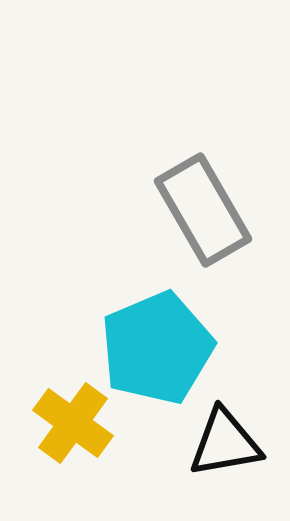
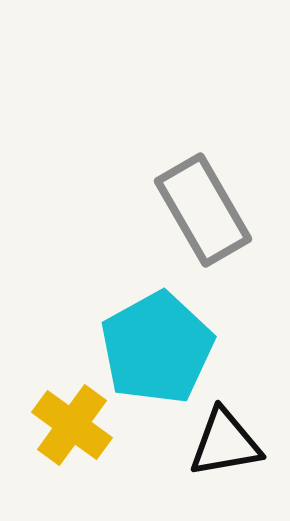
cyan pentagon: rotated 6 degrees counterclockwise
yellow cross: moved 1 px left, 2 px down
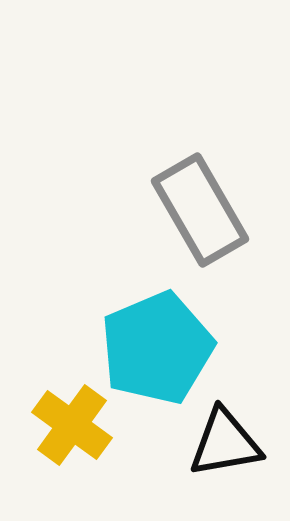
gray rectangle: moved 3 px left
cyan pentagon: rotated 6 degrees clockwise
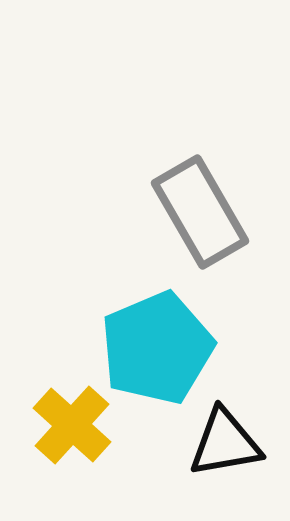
gray rectangle: moved 2 px down
yellow cross: rotated 6 degrees clockwise
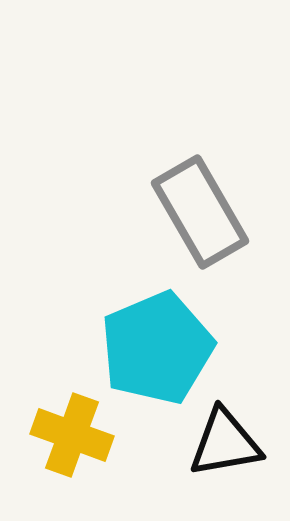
yellow cross: moved 10 px down; rotated 22 degrees counterclockwise
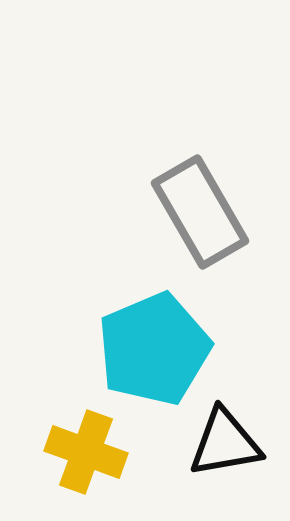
cyan pentagon: moved 3 px left, 1 px down
yellow cross: moved 14 px right, 17 px down
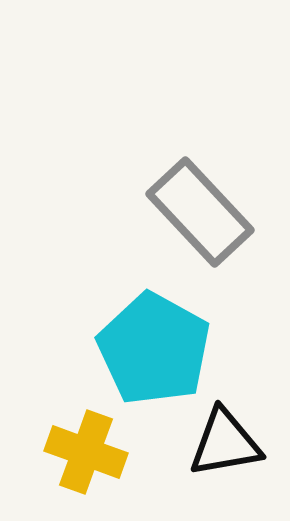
gray rectangle: rotated 13 degrees counterclockwise
cyan pentagon: rotated 20 degrees counterclockwise
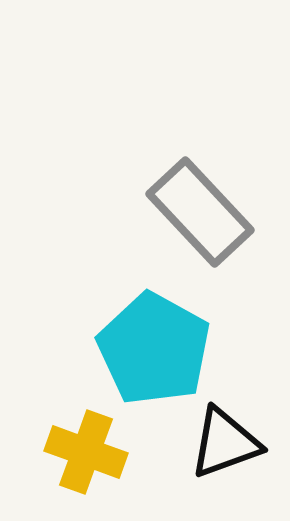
black triangle: rotated 10 degrees counterclockwise
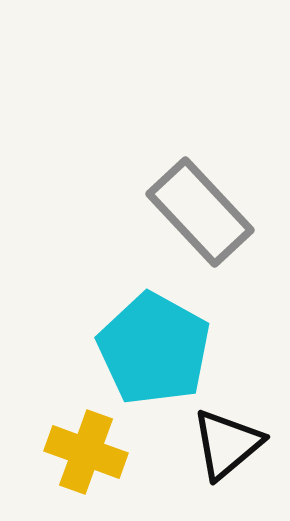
black triangle: moved 2 px right, 1 px down; rotated 20 degrees counterclockwise
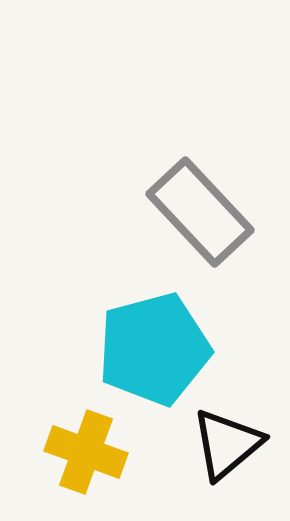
cyan pentagon: rotated 28 degrees clockwise
